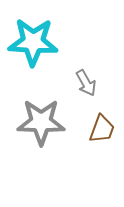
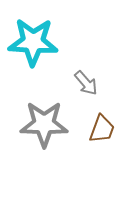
gray arrow: rotated 12 degrees counterclockwise
gray star: moved 3 px right, 2 px down
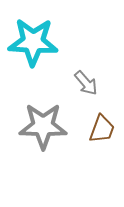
gray star: moved 1 px left, 2 px down
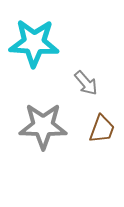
cyan star: moved 1 px right, 1 px down
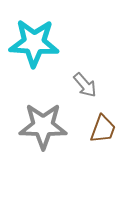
gray arrow: moved 1 px left, 2 px down
brown trapezoid: moved 1 px right
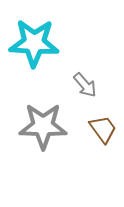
brown trapezoid: rotated 56 degrees counterclockwise
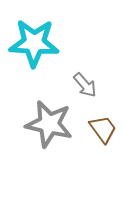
gray star: moved 6 px right, 2 px up; rotated 12 degrees clockwise
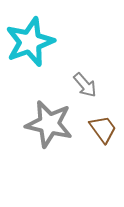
cyan star: moved 4 px left, 1 px up; rotated 24 degrees counterclockwise
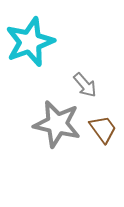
gray star: moved 8 px right
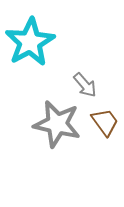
cyan star: rotated 9 degrees counterclockwise
brown trapezoid: moved 2 px right, 7 px up
